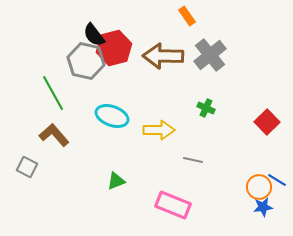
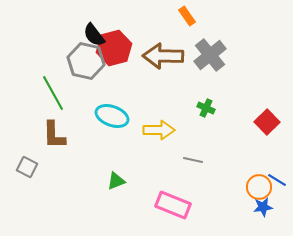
brown L-shape: rotated 140 degrees counterclockwise
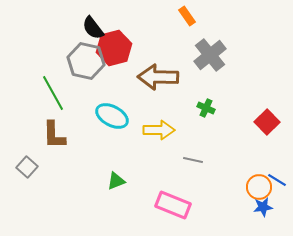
black semicircle: moved 1 px left, 7 px up
brown arrow: moved 5 px left, 21 px down
cyan ellipse: rotated 8 degrees clockwise
gray square: rotated 15 degrees clockwise
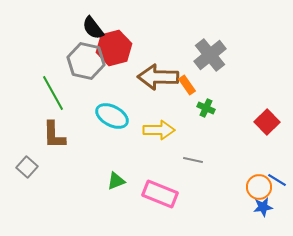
orange rectangle: moved 69 px down
pink rectangle: moved 13 px left, 11 px up
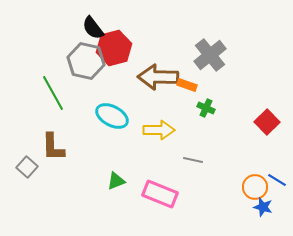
orange rectangle: rotated 36 degrees counterclockwise
brown L-shape: moved 1 px left, 12 px down
orange circle: moved 4 px left
blue star: rotated 24 degrees clockwise
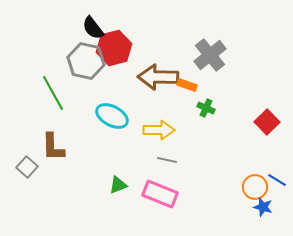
gray line: moved 26 px left
green triangle: moved 2 px right, 4 px down
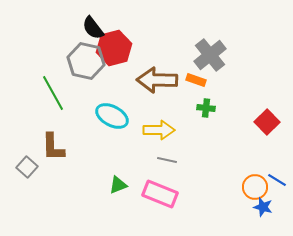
brown arrow: moved 1 px left, 3 px down
orange rectangle: moved 9 px right, 5 px up
green cross: rotated 18 degrees counterclockwise
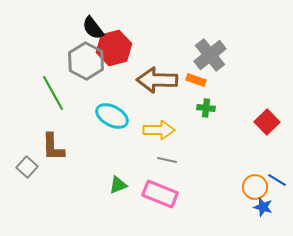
gray hexagon: rotated 15 degrees clockwise
